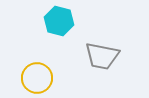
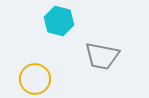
yellow circle: moved 2 px left, 1 px down
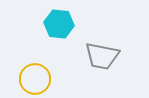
cyan hexagon: moved 3 px down; rotated 8 degrees counterclockwise
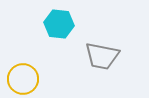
yellow circle: moved 12 px left
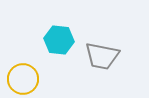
cyan hexagon: moved 16 px down
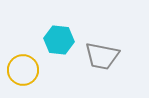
yellow circle: moved 9 px up
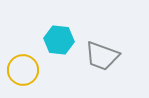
gray trapezoid: rotated 9 degrees clockwise
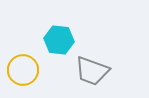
gray trapezoid: moved 10 px left, 15 px down
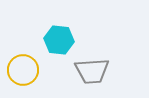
gray trapezoid: rotated 24 degrees counterclockwise
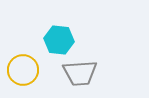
gray trapezoid: moved 12 px left, 2 px down
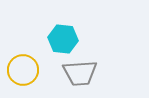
cyan hexagon: moved 4 px right, 1 px up
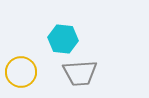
yellow circle: moved 2 px left, 2 px down
